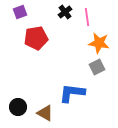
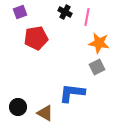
black cross: rotated 24 degrees counterclockwise
pink line: rotated 18 degrees clockwise
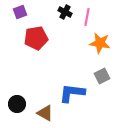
orange star: moved 1 px right
gray square: moved 5 px right, 9 px down
black circle: moved 1 px left, 3 px up
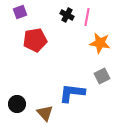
black cross: moved 2 px right, 3 px down
red pentagon: moved 1 px left, 2 px down
brown triangle: rotated 18 degrees clockwise
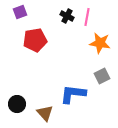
black cross: moved 1 px down
blue L-shape: moved 1 px right, 1 px down
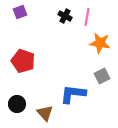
black cross: moved 2 px left
red pentagon: moved 12 px left, 21 px down; rotated 30 degrees clockwise
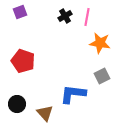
black cross: rotated 32 degrees clockwise
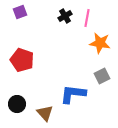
pink line: moved 1 px down
red pentagon: moved 1 px left, 1 px up
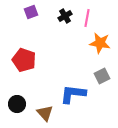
purple square: moved 11 px right
red pentagon: moved 2 px right
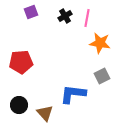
red pentagon: moved 3 px left, 2 px down; rotated 25 degrees counterclockwise
black circle: moved 2 px right, 1 px down
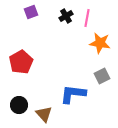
black cross: moved 1 px right
red pentagon: rotated 25 degrees counterclockwise
brown triangle: moved 1 px left, 1 px down
